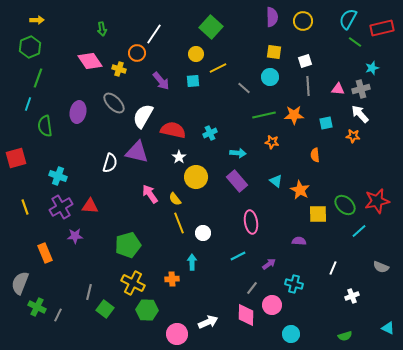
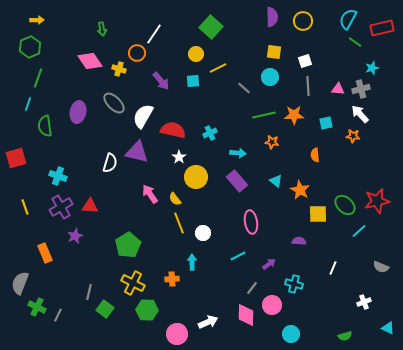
purple star at (75, 236): rotated 21 degrees counterclockwise
green pentagon at (128, 245): rotated 15 degrees counterclockwise
white cross at (352, 296): moved 12 px right, 6 px down
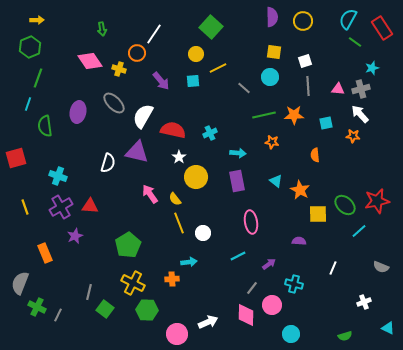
red rectangle at (382, 28): rotated 70 degrees clockwise
white semicircle at (110, 163): moved 2 px left
purple rectangle at (237, 181): rotated 30 degrees clockwise
cyan arrow at (192, 262): moved 3 px left; rotated 84 degrees clockwise
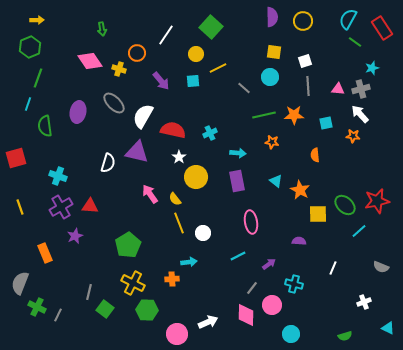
white line at (154, 34): moved 12 px right, 1 px down
yellow line at (25, 207): moved 5 px left
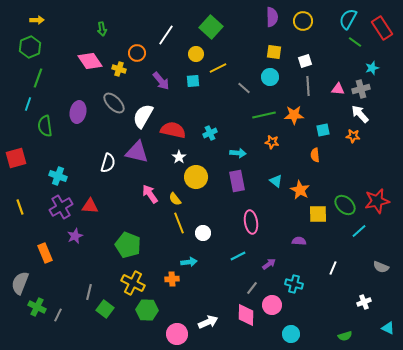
cyan square at (326, 123): moved 3 px left, 7 px down
green pentagon at (128, 245): rotated 20 degrees counterclockwise
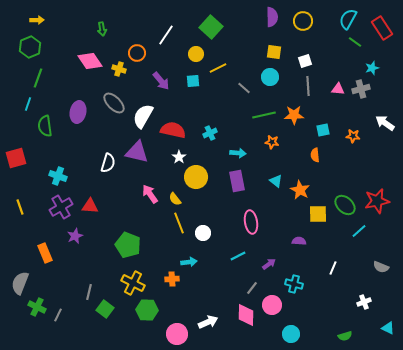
white arrow at (360, 114): moved 25 px right, 9 px down; rotated 12 degrees counterclockwise
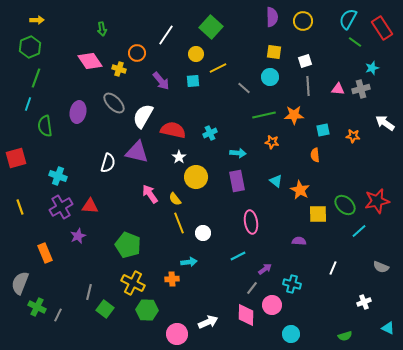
green line at (38, 78): moved 2 px left
purple star at (75, 236): moved 3 px right
purple arrow at (269, 264): moved 4 px left, 5 px down
cyan cross at (294, 284): moved 2 px left
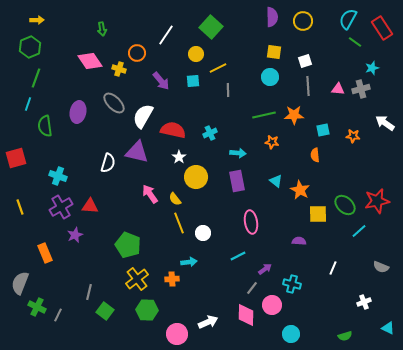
gray line at (244, 88): moved 16 px left, 2 px down; rotated 48 degrees clockwise
purple star at (78, 236): moved 3 px left, 1 px up
yellow cross at (133, 283): moved 4 px right, 4 px up; rotated 25 degrees clockwise
green square at (105, 309): moved 2 px down
